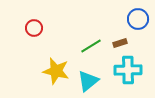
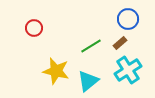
blue circle: moved 10 px left
brown rectangle: rotated 24 degrees counterclockwise
cyan cross: rotated 32 degrees counterclockwise
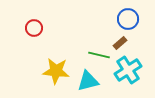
green line: moved 8 px right, 9 px down; rotated 45 degrees clockwise
yellow star: rotated 8 degrees counterclockwise
cyan triangle: rotated 25 degrees clockwise
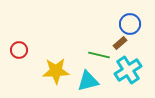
blue circle: moved 2 px right, 5 px down
red circle: moved 15 px left, 22 px down
yellow star: rotated 8 degrees counterclockwise
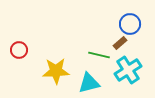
cyan triangle: moved 1 px right, 2 px down
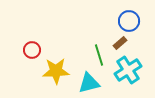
blue circle: moved 1 px left, 3 px up
red circle: moved 13 px right
green line: rotated 60 degrees clockwise
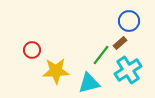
green line: moved 2 px right; rotated 55 degrees clockwise
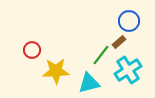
brown rectangle: moved 1 px left, 1 px up
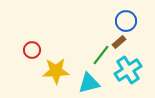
blue circle: moved 3 px left
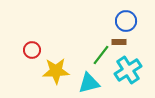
brown rectangle: rotated 40 degrees clockwise
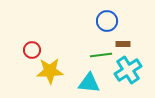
blue circle: moved 19 px left
brown rectangle: moved 4 px right, 2 px down
green line: rotated 45 degrees clockwise
yellow star: moved 6 px left
cyan triangle: rotated 20 degrees clockwise
